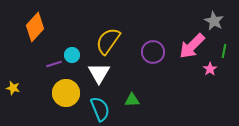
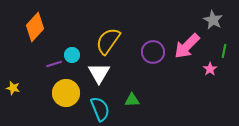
gray star: moved 1 px left, 1 px up
pink arrow: moved 5 px left
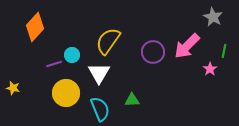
gray star: moved 3 px up
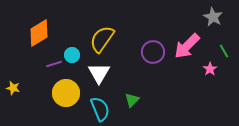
orange diamond: moved 4 px right, 6 px down; rotated 16 degrees clockwise
yellow semicircle: moved 6 px left, 2 px up
green line: rotated 40 degrees counterclockwise
green triangle: rotated 42 degrees counterclockwise
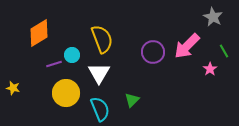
yellow semicircle: rotated 124 degrees clockwise
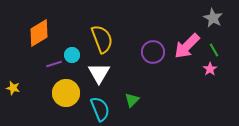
gray star: moved 1 px down
green line: moved 10 px left, 1 px up
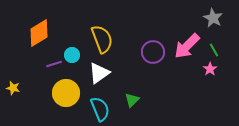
white triangle: rotated 25 degrees clockwise
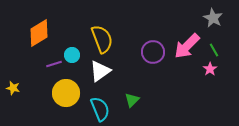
white triangle: moved 1 px right, 2 px up
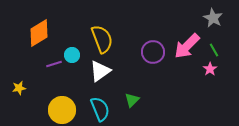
yellow star: moved 6 px right; rotated 24 degrees counterclockwise
yellow circle: moved 4 px left, 17 px down
